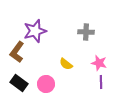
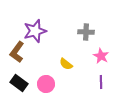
pink star: moved 2 px right, 7 px up; rotated 14 degrees clockwise
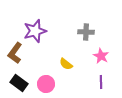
brown L-shape: moved 2 px left, 1 px down
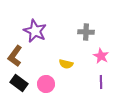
purple star: rotated 30 degrees counterclockwise
brown L-shape: moved 3 px down
yellow semicircle: rotated 24 degrees counterclockwise
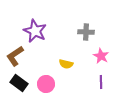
brown L-shape: rotated 20 degrees clockwise
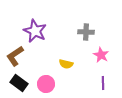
pink star: moved 1 px up
purple line: moved 2 px right, 1 px down
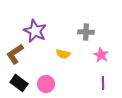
brown L-shape: moved 2 px up
yellow semicircle: moved 3 px left, 10 px up
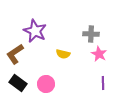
gray cross: moved 5 px right, 2 px down
pink star: moved 2 px left, 1 px up
black rectangle: moved 1 px left
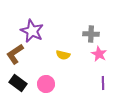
purple star: moved 3 px left
yellow semicircle: moved 1 px down
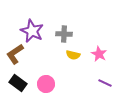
gray cross: moved 27 px left
yellow semicircle: moved 10 px right
purple line: moved 2 px right; rotated 64 degrees counterclockwise
